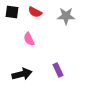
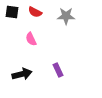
pink semicircle: moved 2 px right
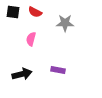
black square: moved 1 px right
gray star: moved 1 px left, 7 px down
pink semicircle: rotated 40 degrees clockwise
purple rectangle: rotated 56 degrees counterclockwise
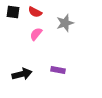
gray star: rotated 18 degrees counterclockwise
pink semicircle: moved 5 px right, 5 px up; rotated 24 degrees clockwise
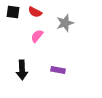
pink semicircle: moved 1 px right, 2 px down
black arrow: moved 4 px up; rotated 102 degrees clockwise
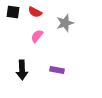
purple rectangle: moved 1 px left
